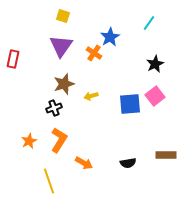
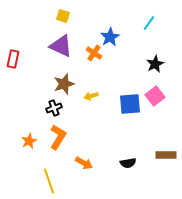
purple triangle: rotated 40 degrees counterclockwise
orange L-shape: moved 1 px left, 3 px up
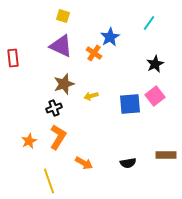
red rectangle: moved 1 px up; rotated 18 degrees counterclockwise
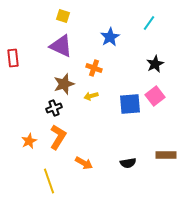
orange cross: moved 15 px down; rotated 14 degrees counterclockwise
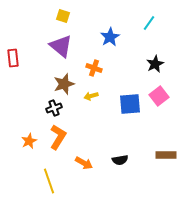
purple triangle: rotated 15 degrees clockwise
pink square: moved 4 px right
black semicircle: moved 8 px left, 3 px up
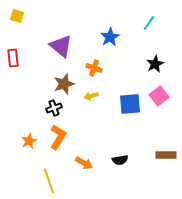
yellow square: moved 46 px left
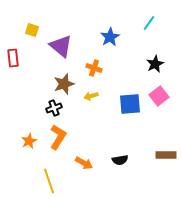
yellow square: moved 15 px right, 14 px down
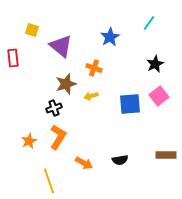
brown star: moved 2 px right
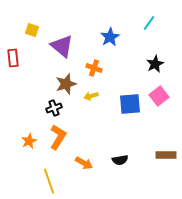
purple triangle: moved 1 px right
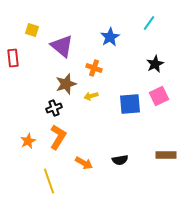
pink square: rotated 12 degrees clockwise
orange star: moved 1 px left
